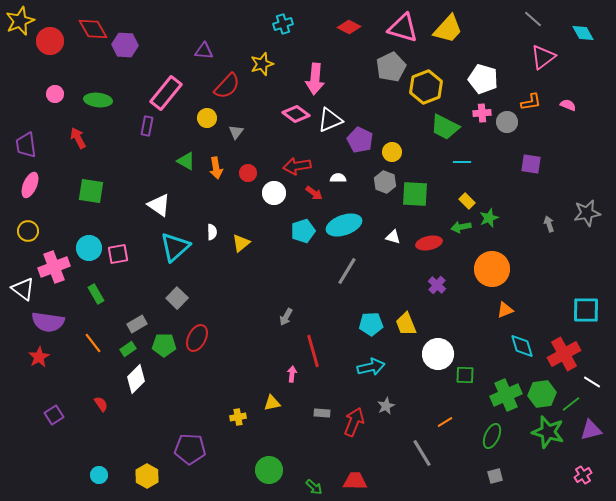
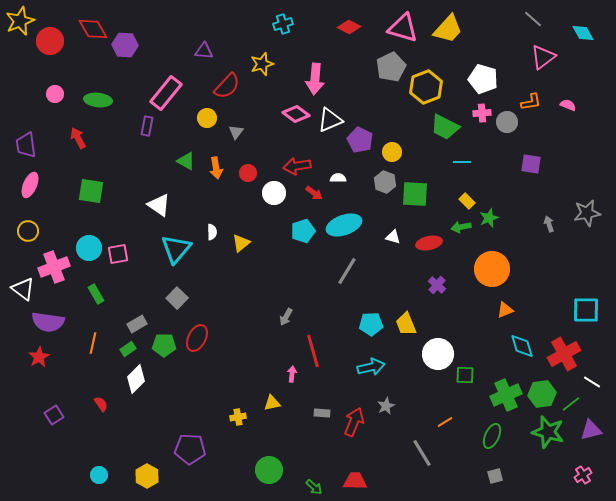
cyan triangle at (175, 247): moved 1 px right, 2 px down; rotated 8 degrees counterclockwise
orange line at (93, 343): rotated 50 degrees clockwise
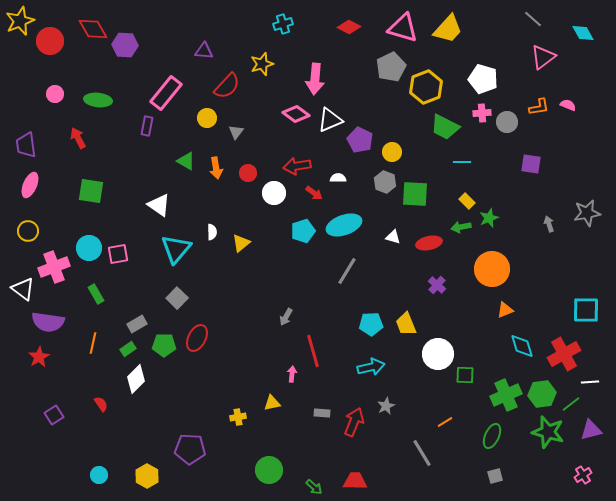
orange L-shape at (531, 102): moved 8 px right, 5 px down
white line at (592, 382): moved 2 px left; rotated 36 degrees counterclockwise
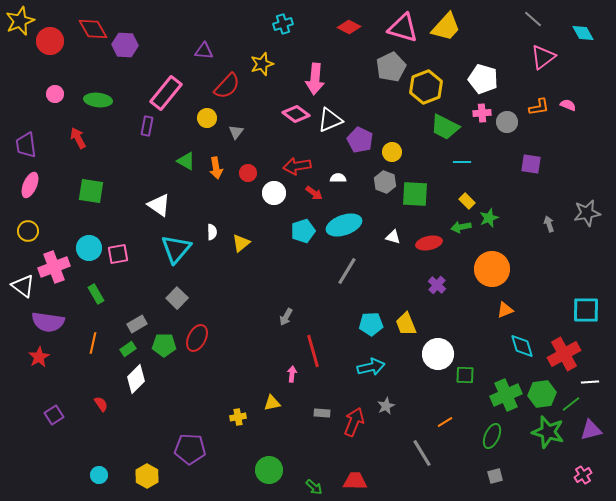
yellow trapezoid at (448, 29): moved 2 px left, 2 px up
white triangle at (23, 289): moved 3 px up
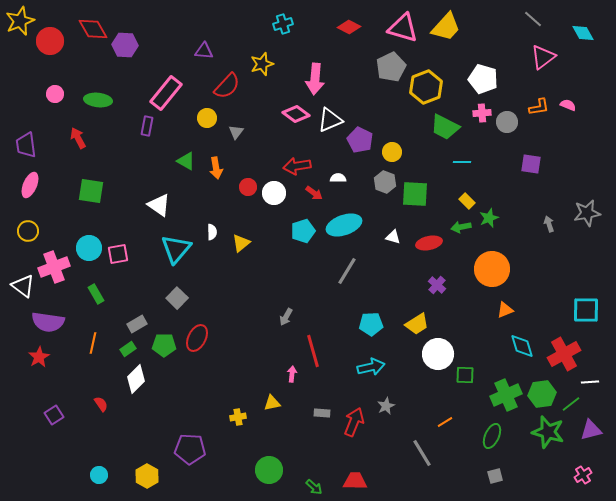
red circle at (248, 173): moved 14 px down
yellow trapezoid at (406, 324): moved 11 px right; rotated 100 degrees counterclockwise
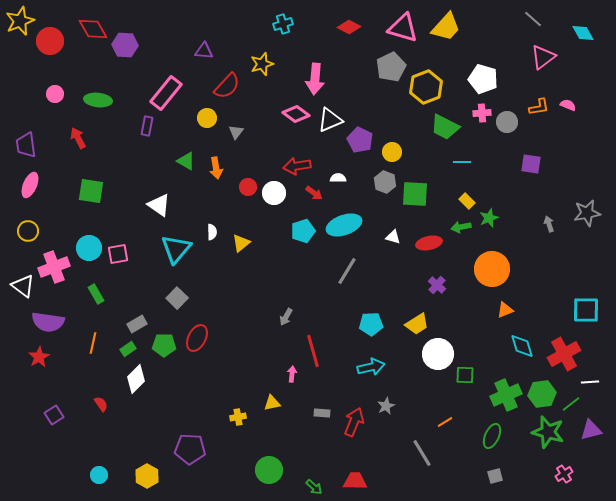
pink cross at (583, 475): moved 19 px left, 1 px up
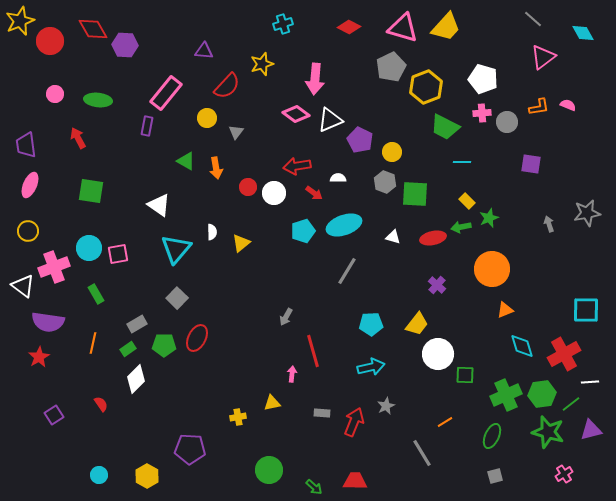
red ellipse at (429, 243): moved 4 px right, 5 px up
yellow trapezoid at (417, 324): rotated 20 degrees counterclockwise
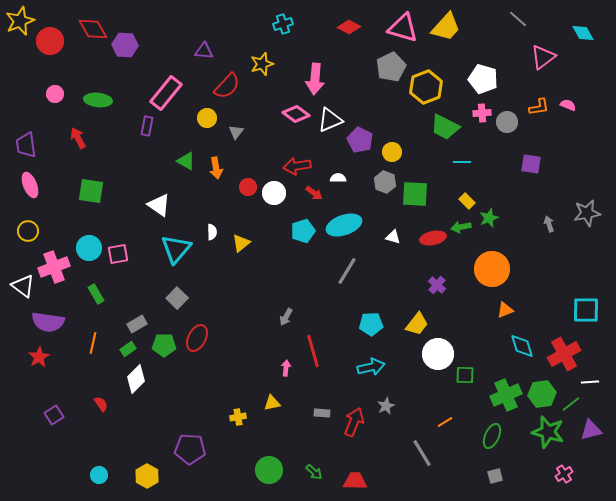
gray line at (533, 19): moved 15 px left
pink ellipse at (30, 185): rotated 45 degrees counterclockwise
pink arrow at (292, 374): moved 6 px left, 6 px up
green arrow at (314, 487): moved 15 px up
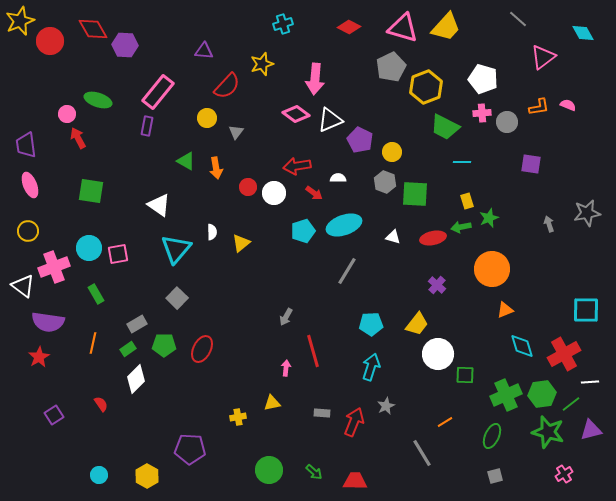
pink rectangle at (166, 93): moved 8 px left, 1 px up
pink circle at (55, 94): moved 12 px right, 20 px down
green ellipse at (98, 100): rotated 12 degrees clockwise
yellow rectangle at (467, 201): rotated 28 degrees clockwise
red ellipse at (197, 338): moved 5 px right, 11 px down
cyan arrow at (371, 367): rotated 60 degrees counterclockwise
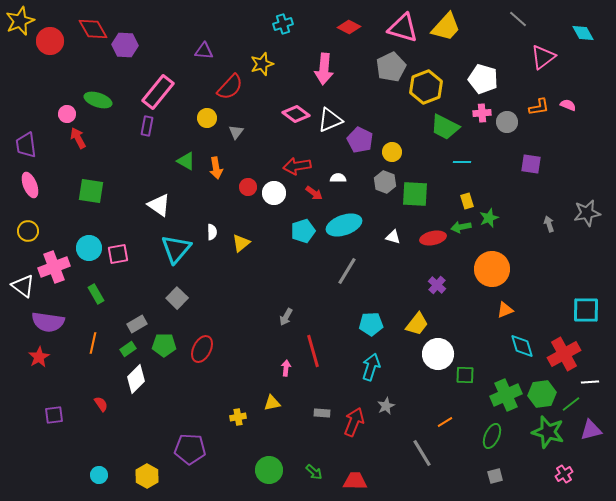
pink arrow at (315, 79): moved 9 px right, 10 px up
red semicircle at (227, 86): moved 3 px right, 1 px down
purple square at (54, 415): rotated 24 degrees clockwise
